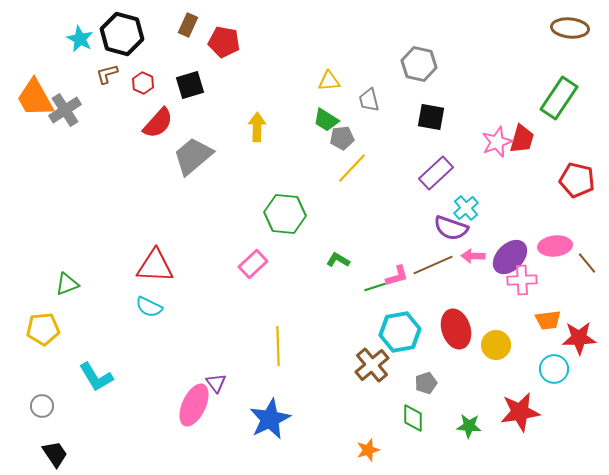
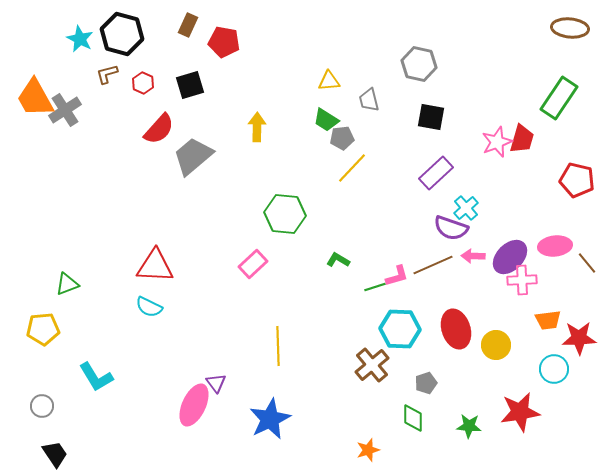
red semicircle at (158, 123): moved 1 px right, 6 px down
cyan hexagon at (400, 332): moved 3 px up; rotated 12 degrees clockwise
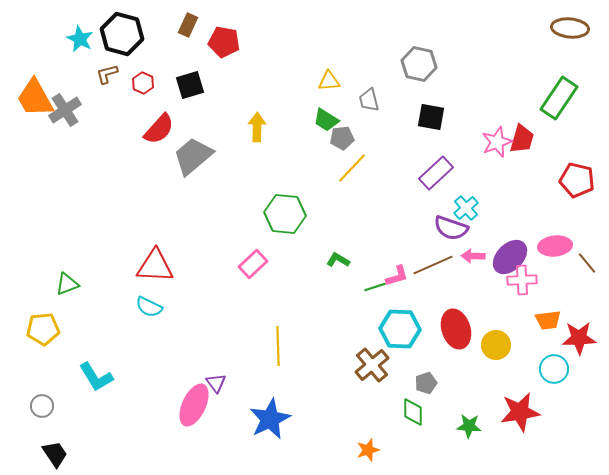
green diamond at (413, 418): moved 6 px up
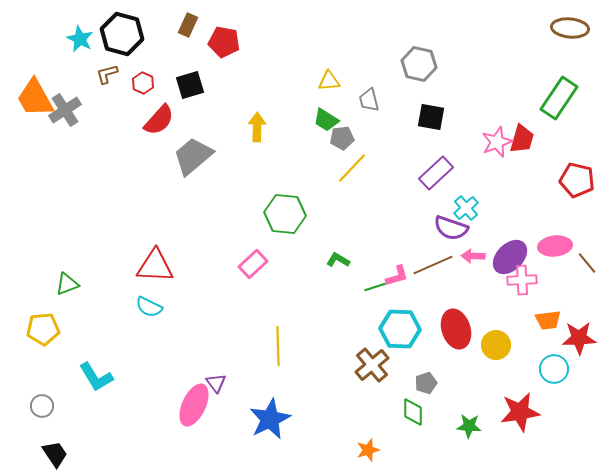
red semicircle at (159, 129): moved 9 px up
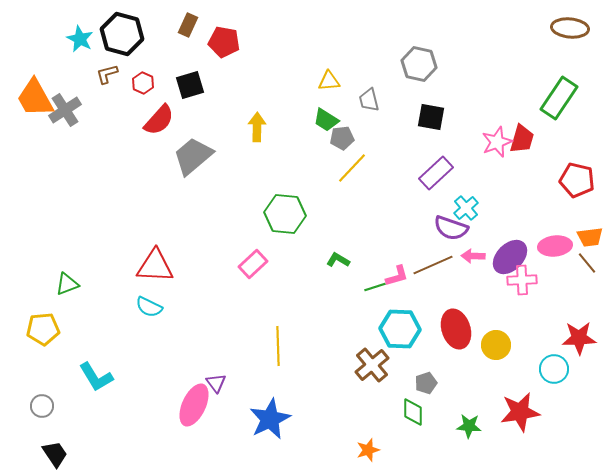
orange trapezoid at (548, 320): moved 42 px right, 83 px up
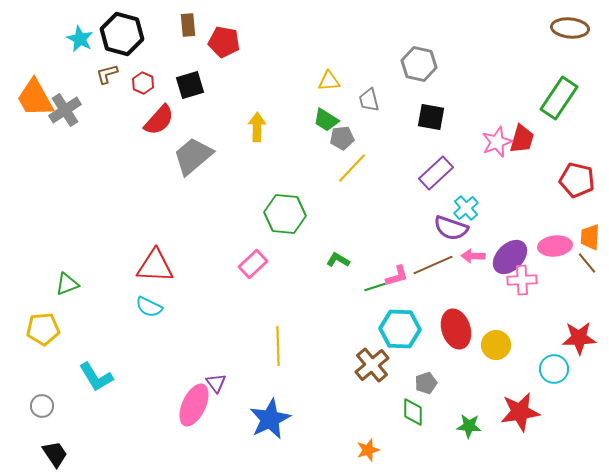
brown rectangle at (188, 25): rotated 30 degrees counterclockwise
orange trapezoid at (590, 237): rotated 100 degrees clockwise
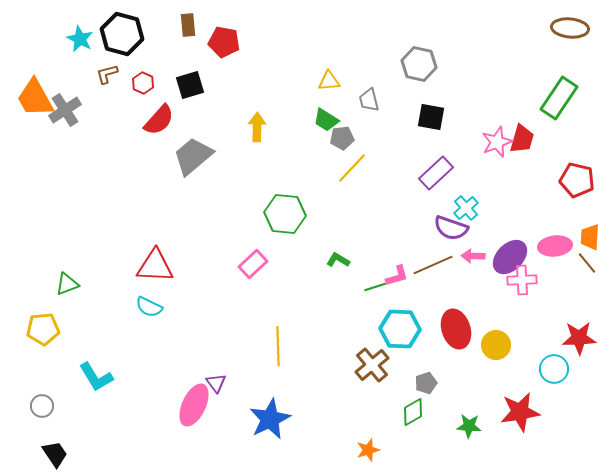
green diamond at (413, 412): rotated 60 degrees clockwise
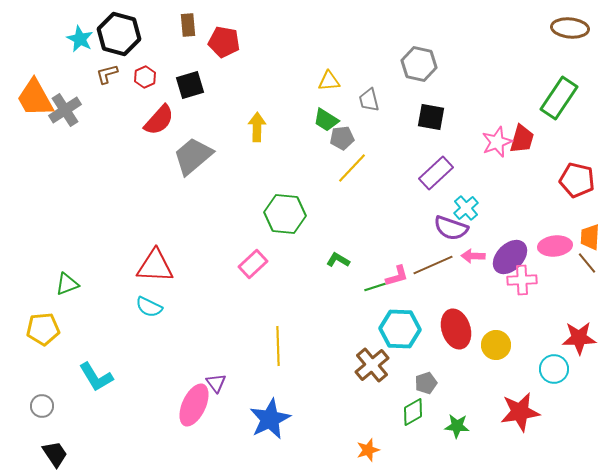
black hexagon at (122, 34): moved 3 px left
red hexagon at (143, 83): moved 2 px right, 6 px up; rotated 10 degrees clockwise
green star at (469, 426): moved 12 px left
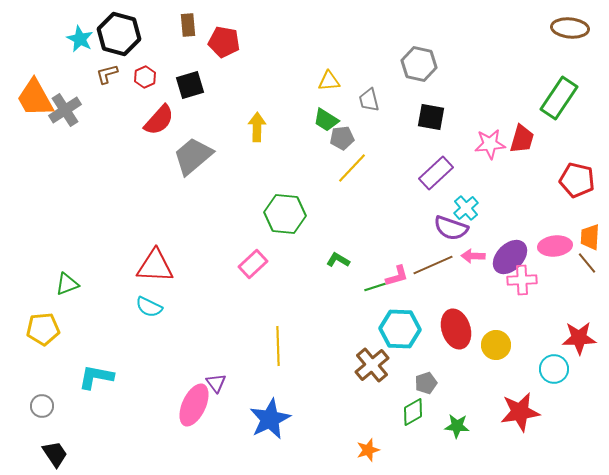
pink star at (497, 142): moved 7 px left, 2 px down; rotated 16 degrees clockwise
cyan L-shape at (96, 377): rotated 132 degrees clockwise
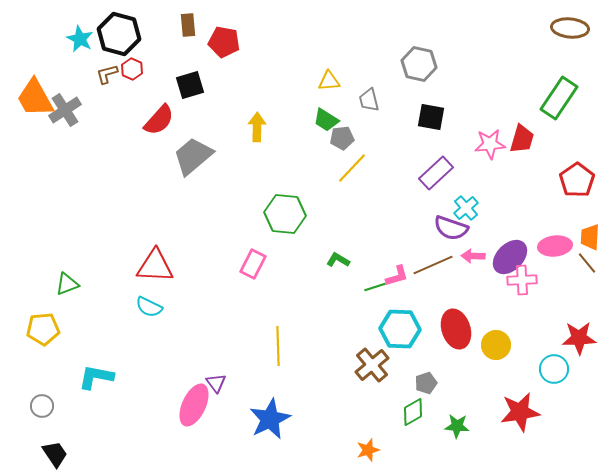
red hexagon at (145, 77): moved 13 px left, 8 px up; rotated 10 degrees counterclockwise
red pentagon at (577, 180): rotated 24 degrees clockwise
pink rectangle at (253, 264): rotated 20 degrees counterclockwise
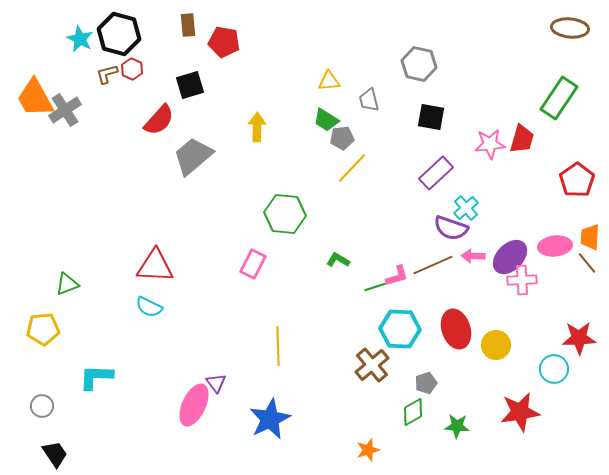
cyan L-shape at (96, 377): rotated 9 degrees counterclockwise
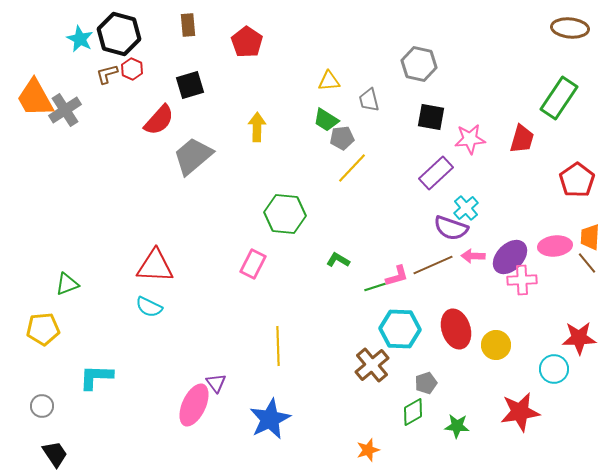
red pentagon at (224, 42): moved 23 px right; rotated 24 degrees clockwise
pink star at (490, 144): moved 20 px left, 5 px up
